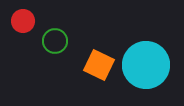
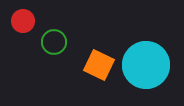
green circle: moved 1 px left, 1 px down
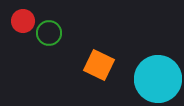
green circle: moved 5 px left, 9 px up
cyan circle: moved 12 px right, 14 px down
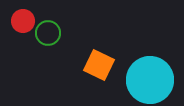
green circle: moved 1 px left
cyan circle: moved 8 px left, 1 px down
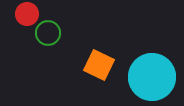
red circle: moved 4 px right, 7 px up
cyan circle: moved 2 px right, 3 px up
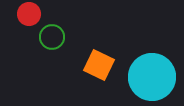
red circle: moved 2 px right
green circle: moved 4 px right, 4 px down
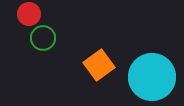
green circle: moved 9 px left, 1 px down
orange square: rotated 28 degrees clockwise
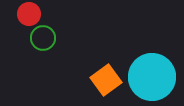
orange square: moved 7 px right, 15 px down
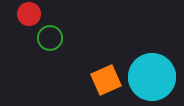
green circle: moved 7 px right
orange square: rotated 12 degrees clockwise
